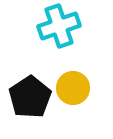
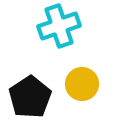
yellow circle: moved 9 px right, 4 px up
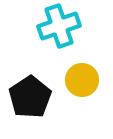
yellow circle: moved 4 px up
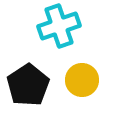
black pentagon: moved 2 px left, 12 px up
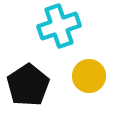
yellow circle: moved 7 px right, 4 px up
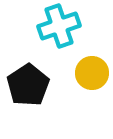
yellow circle: moved 3 px right, 3 px up
